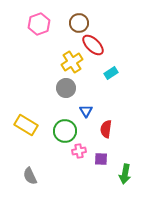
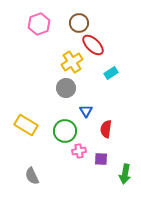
gray semicircle: moved 2 px right
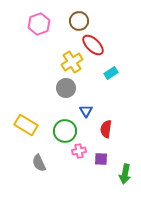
brown circle: moved 2 px up
gray semicircle: moved 7 px right, 13 px up
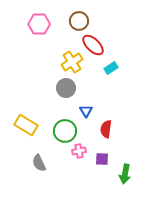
pink hexagon: rotated 20 degrees clockwise
cyan rectangle: moved 5 px up
purple square: moved 1 px right
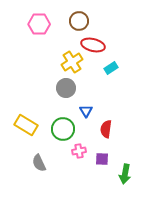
red ellipse: rotated 30 degrees counterclockwise
green circle: moved 2 px left, 2 px up
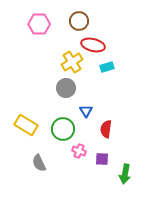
cyan rectangle: moved 4 px left, 1 px up; rotated 16 degrees clockwise
pink cross: rotated 32 degrees clockwise
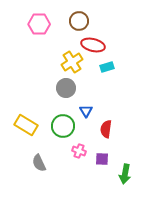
green circle: moved 3 px up
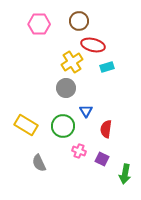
purple square: rotated 24 degrees clockwise
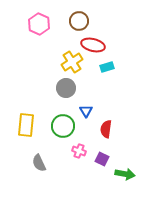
pink hexagon: rotated 25 degrees clockwise
yellow rectangle: rotated 65 degrees clockwise
green arrow: rotated 90 degrees counterclockwise
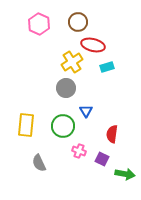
brown circle: moved 1 px left, 1 px down
red semicircle: moved 6 px right, 5 px down
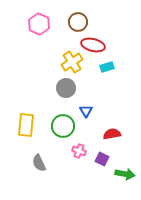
red semicircle: rotated 72 degrees clockwise
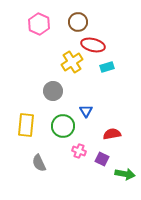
gray circle: moved 13 px left, 3 px down
